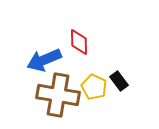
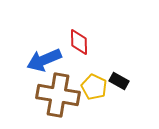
black rectangle: rotated 24 degrees counterclockwise
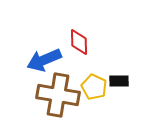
black rectangle: rotated 30 degrees counterclockwise
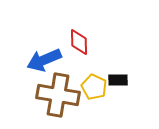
black rectangle: moved 1 px left, 1 px up
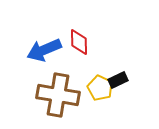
blue arrow: moved 10 px up
black rectangle: rotated 24 degrees counterclockwise
yellow pentagon: moved 6 px right, 1 px down
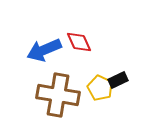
red diamond: rotated 24 degrees counterclockwise
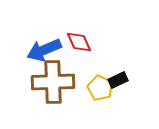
brown cross: moved 5 px left, 13 px up; rotated 12 degrees counterclockwise
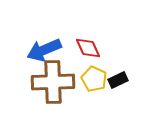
red diamond: moved 9 px right, 6 px down
yellow pentagon: moved 6 px left, 9 px up
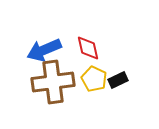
red diamond: rotated 12 degrees clockwise
brown cross: rotated 6 degrees counterclockwise
